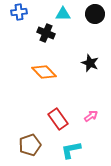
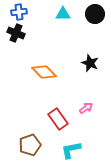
black cross: moved 30 px left
pink arrow: moved 5 px left, 8 px up
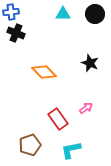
blue cross: moved 8 px left
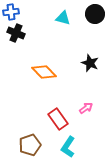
cyan triangle: moved 4 px down; rotated 14 degrees clockwise
cyan L-shape: moved 3 px left, 3 px up; rotated 45 degrees counterclockwise
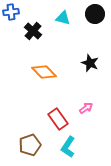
black cross: moved 17 px right, 2 px up; rotated 18 degrees clockwise
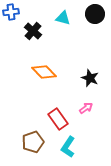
black star: moved 15 px down
brown pentagon: moved 3 px right, 3 px up
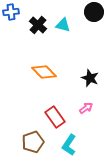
black circle: moved 1 px left, 2 px up
cyan triangle: moved 7 px down
black cross: moved 5 px right, 6 px up
red rectangle: moved 3 px left, 2 px up
cyan L-shape: moved 1 px right, 2 px up
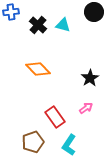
orange diamond: moved 6 px left, 3 px up
black star: rotated 18 degrees clockwise
